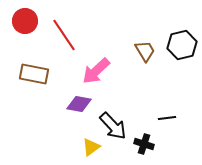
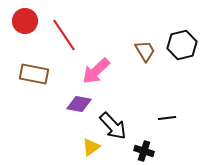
black cross: moved 7 px down
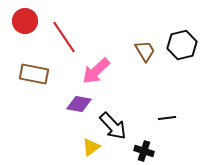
red line: moved 2 px down
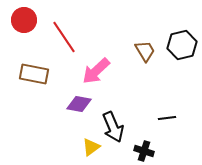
red circle: moved 1 px left, 1 px up
black arrow: moved 1 px down; rotated 20 degrees clockwise
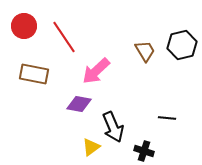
red circle: moved 6 px down
black line: rotated 12 degrees clockwise
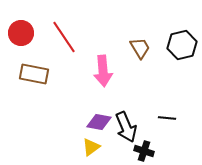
red circle: moved 3 px left, 7 px down
brown trapezoid: moved 5 px left, 3 px up
pink arrow: moved 7 px right; rotated 52 degrees counterclockwise
purple diamond: moved 20 px right, 18 px down
black arrow: moved 13 px right
